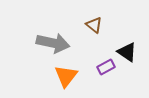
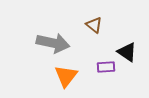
purple rectangle: rotated 24 degrees clockwise
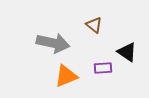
purple rectangle: moved 3 px left, 1 px down
orange triangle: rotated 30 degrees clockwise
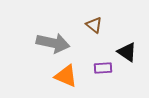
orange triangle: rotated 45 degrees clockwise
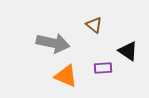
black triangle: moved 1 px right, 1 px up
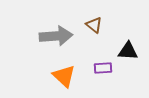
gray arrow: moved 3 px right, 7 px up; rotated 16 degrees counterclockwise
black triangle: rotated 30 degrees counterclockwise
orange triangle: moved 2 px left; rotated 20 degrees clockwise
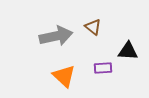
brown triangle: moved 1 px left, 2 px down
gray arrow: rotated 8 degrees counterclockwise
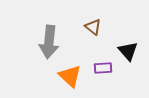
gray arrow: moved 7 px left, 6 px down; rotated 108 degrees clockwise
black triangle: rotated 45 degrees clockwise
orange triangle: moved 6 px right
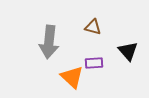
brown triangle: rotated 24 degrees counterclockwise
purple rectangle: moved 9 px left, 5 px up
orange triangle: moved 2 px right, 1 px down
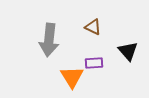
brown triangle: rotated 12 degrees clockwise
gray arrow: moved 2 px up
orange triangle: rotated 15 degrees clockwise
